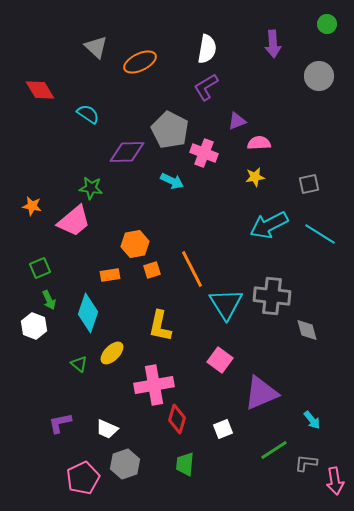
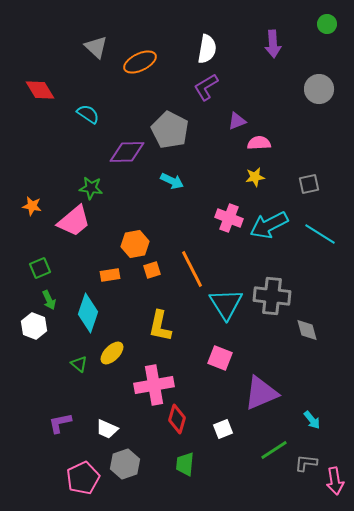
gray circle at (319, 76): moved 13 px down
pink cross at (204, 153): moved 25 px right, 65 px down
pink square at (220, 360): moved 2 px up; rotated 15 degrees counterclockwise
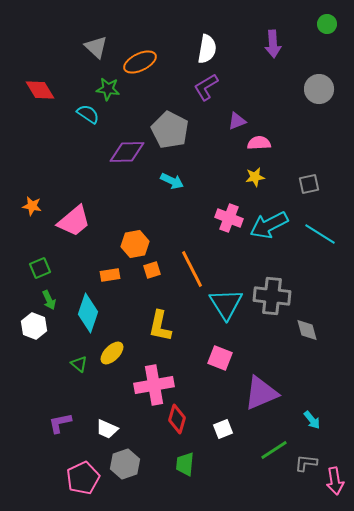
green star at (91, 188): moved 17 px right, 99 px up
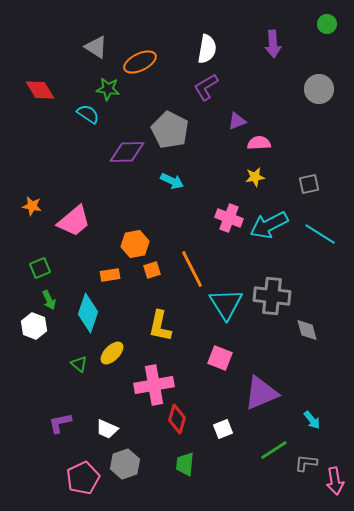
gray triangle at (96, 47): rotated 10 degrees counterclockwise
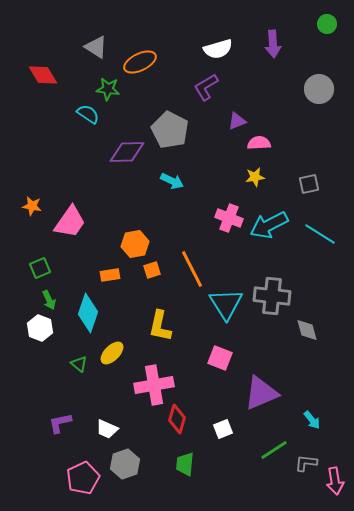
white semicircle at (207, 49): moved 11 px right; rotated 64 degrees clockwise
red diamond at (40, 90): moved 3 px right, 15 px up
pink trapezoid at (74, 221): moved 4 px left, 1 px down; rotated 15 degrees counterclockwise
white hexagon at (34, 326): moved 6 px right, 2 px down
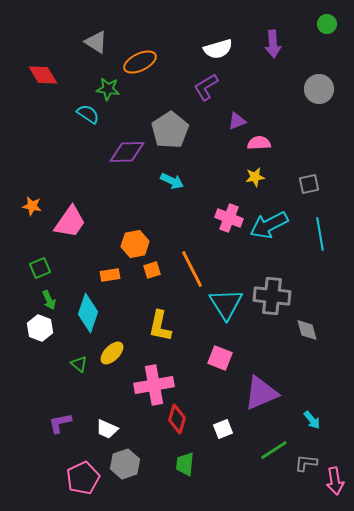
gray triangle at (96, 47): moved 5 px up
gray pentagon at (170, 130): rotated 12 degrees clockwise
cyan line at (320, 234): rotated 48 degrees clockwise
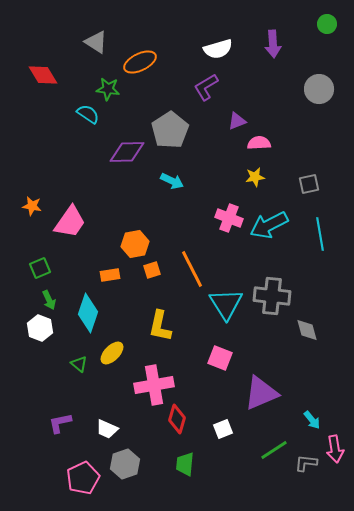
pink arrow at (335, 481): moved 32 px up
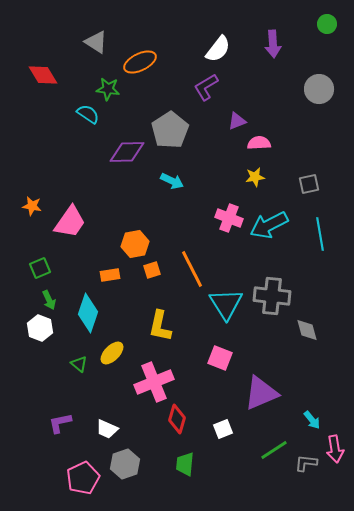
white semicircle at (218, 49): rotated 36 degrees counterclockwise
pink cross at (154, 385): moved 3 px up; rotated 12 degrees counterclockwise
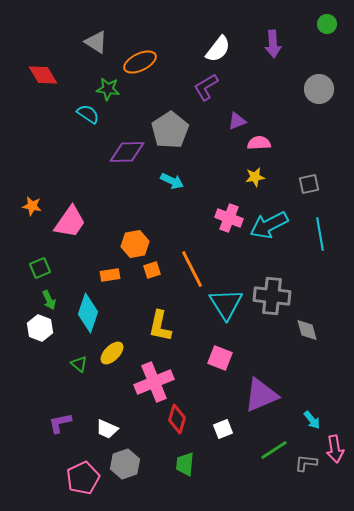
purple triangle at (261, 393): moved 2 px down
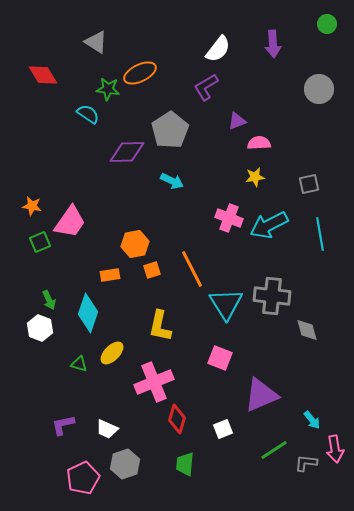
orange ellipse at (140, 62): moved 11 px down
green square at (40, 268): moved 26 px up
green triangle at (79, 364): rotated 24 degrees counterclockwise
purple L-shape at (60, 423): moved 3 px right, 2 px down
